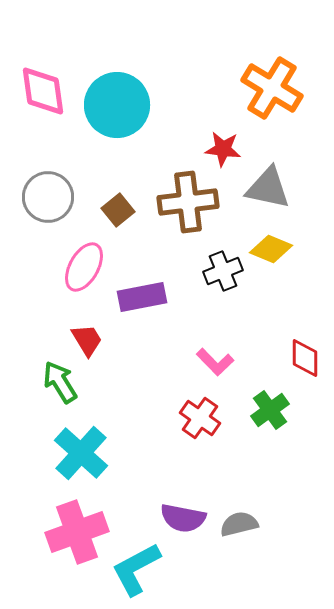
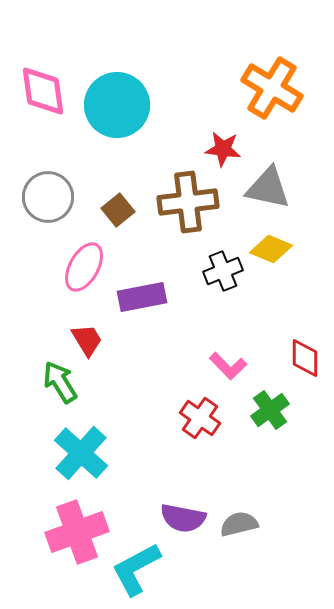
pink L-shape: moved 13 px right, 4 px down
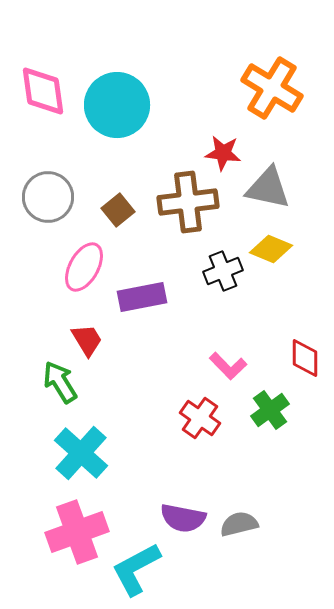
red star: moved 4 px down
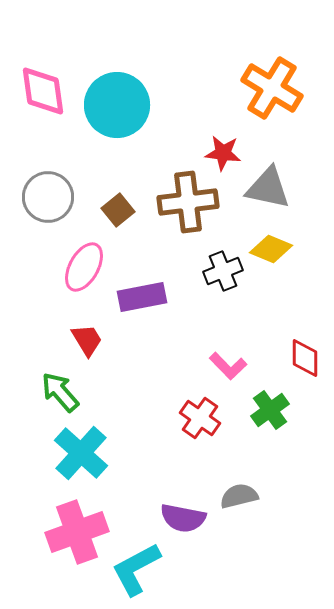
green arrow: moved 10 px down; rotated 9 degrees counterclockwise
gray semicircle: moved 28 px up
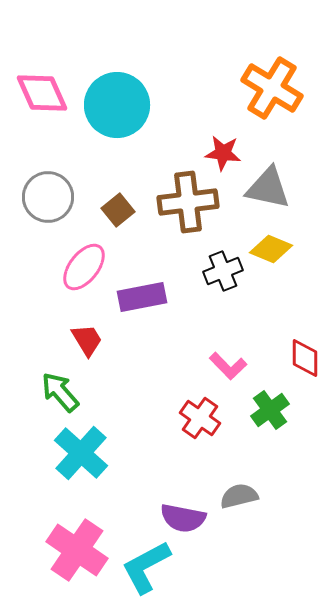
pink diamond: moved 1 px left, 2 px down; rotated 16 degrees counterclockwise
pink ellipse: rotated 9 degrees clockwise
pink cross: moved 18 px down; rotated 36 degrees counterclockwise
cyan L-shape: moved 10 px right, 2 px up
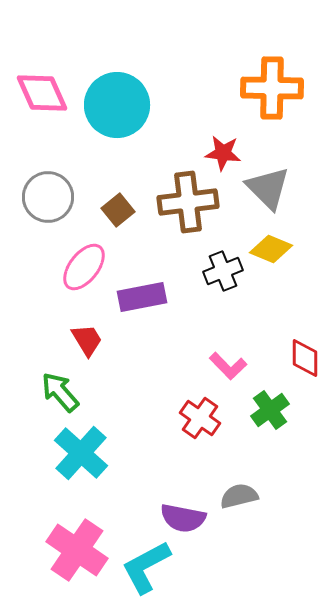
orange cross: rotated 30 degrees counterclockwise
gray triangle: rotated 33 degrees clockwise
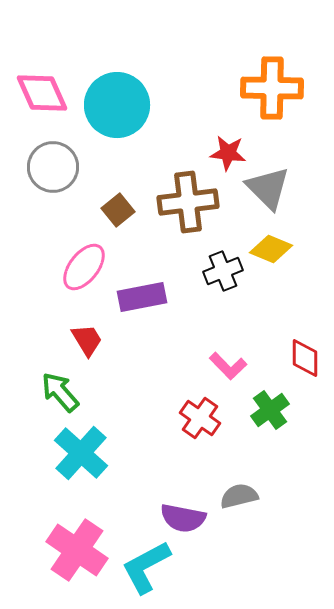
red star: moved 5 px right
gray circle: moved 5 px right, 30 px up
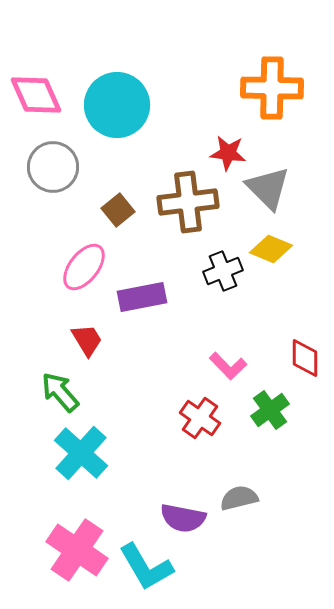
pink diamond: moved 6 px left, 2 px down
gray semicircle: moved 2 px down
cyan L-shape: rotated 92 degrees counterclockwise
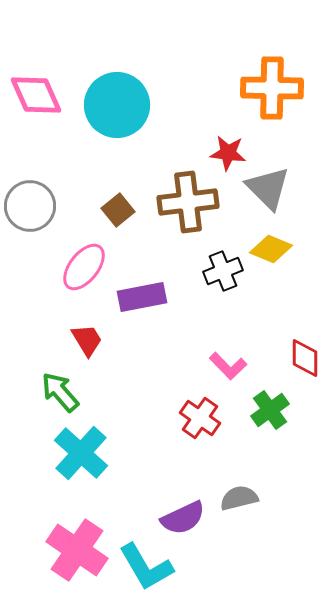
gray circle: moved 23 px left, 39 px down
purple semicircle: rotated 36 degrees counterclockwise
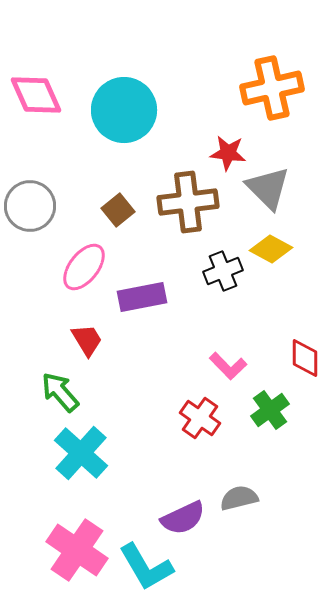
orange cross: rotated 14 degrees counterclockwise
cyan circle: moved 7 px right, 5 px down
yellow diamond: rotated 6 degrees clockwise
